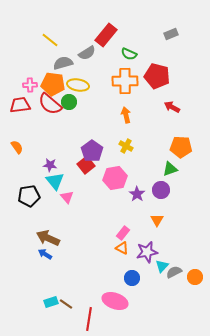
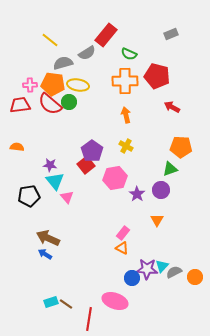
orange semicircle at (17, 147): rotated 48 degrees counterclockwise
purple star at (147, 252): moved 17 px down; rotated 15 degrees clockwise
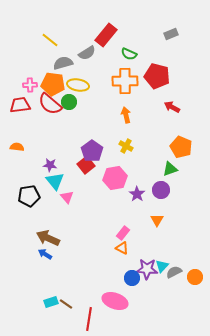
orange pentagon at (181, 147): rotated 20 degrees clockwise
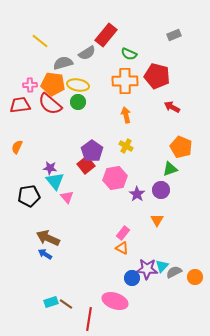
gray rectangle at (171, 34): moved 3 px right, 1 px down
yellow line at (50, 40): moved 10 px left, 1 px down
green circle at (69, 102): moved 9 px right
orange semicircle at (17, 147): rotated 72 degrees counterclockwise
purple star at (50, 165): moved 3 px down
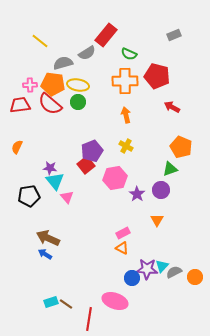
purple pentagon at (92, 151): rotated 15 degrees clockwise
pink rectangle at (123, 233): rotated 24 degrees clockwise
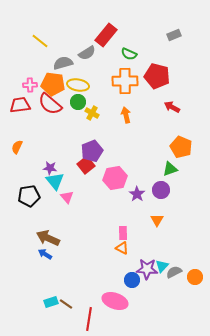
yellow cross at (126, 146): moved 34 px left, 33 px up
pink rectangle at (123, 233): rotated 64 degrees counterclockwise
blue circle at (132, 278): moved 2 px down
